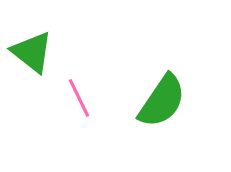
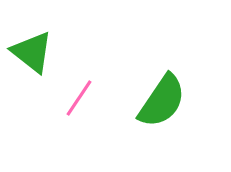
pink line: rotated 60 degrees clockwise
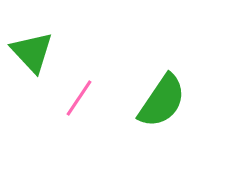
green triangle: rotated 9 degrees clockwise
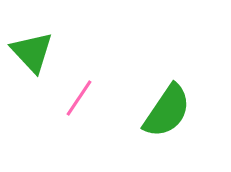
green semicircle: moved 5 px right, 10 px down
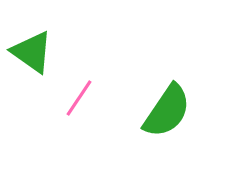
green triangle: rotated 12 degrees counterclockwise
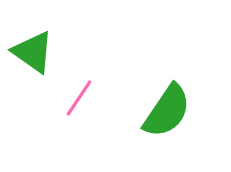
green triangle: moved 1 px right
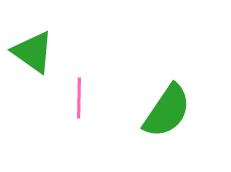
pink line: rotated 33 degrees counterclockwise
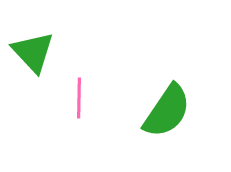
green triangle: rotated 12 degrees clockwise
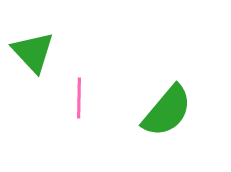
green semicircle: rotated 6 degrees clockwise
